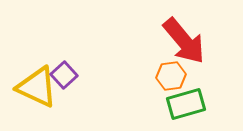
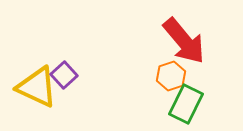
orange hexagon: rotated 12 degrees counterclockwise
green rectangle: rotated 48 degrees counterclockwise
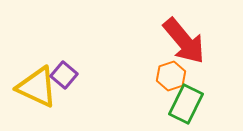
purple square: rotated 8 degrees counterclockwise
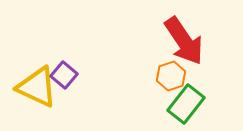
red arrow: rotated 6 degrees clockwise
green rectangle: rotated 12 degrees clockwise
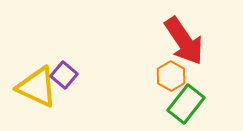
orange hexagon: rotated 12 degrees counterclockwise
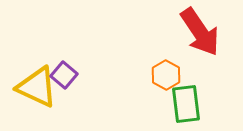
red arrow: moved 16 px right, 9 px up
orange hexagon: moved 5 px left, 1 px up
green rectangle: rotated 45 degrees counterclockwise
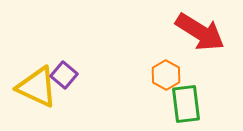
red arrow: rotated 24 degrees counterclockwise
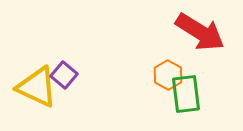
orange hexagon: moved 2 px right
green rectangle: moved 10 px up
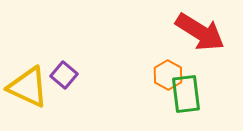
yellow triangle: moved 9 px left
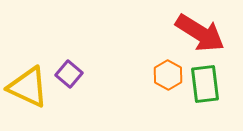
red arrow: moved 1 px down
purple square: moved 5 px right, 1 px up
green rectangle: moved 19 px right, 10 px up
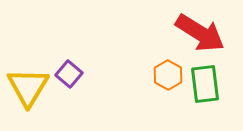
yellow triangle: rotated 36 degrees clockwise
